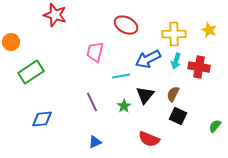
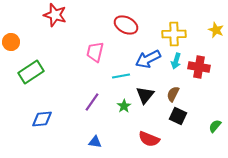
yellow star: moved 7 px right
purple line: rotated 60 degrees clockwise
blue triangle: rotated 32 degrees clockwise
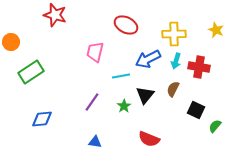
brown semicircle: moved 5 px up
black square: moved 18 px right, 6 px up
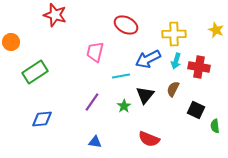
green rectangle: moved 4 px right
green semicircle: rotated 48 degrees counterclockwise
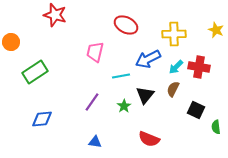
cyan arrow: moved 6 px down; rotated 28 degrees clockwise
green semicircle: moved 1 px right, 1 px down
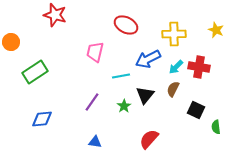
red semicircle: rotated 110 degrees clockwise
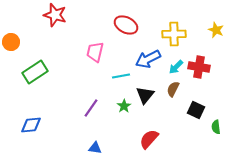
purple line: moved 1 px left, 6 px down
blue diamond: moved 11 px left, 6 px down
blue triangle: moved 6 px down
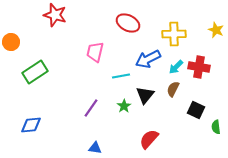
red ellipse: moved 2 px right, 2 px up
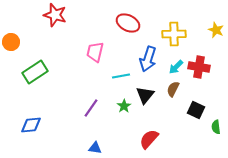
blue arrow: rotated 45 degrees counterclockwise
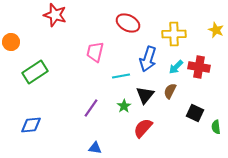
brown semicircle: moved 3 px left, 2 px down
black square: moved 1 px left, 3 px down
red semicircle: moved 6 px left, 11 px up
